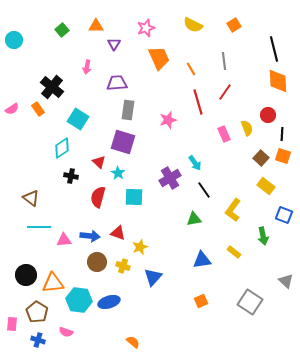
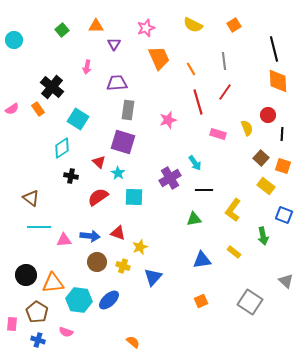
pink rectangle at (224, 134): moved 6 px left; rotated 49 degrees counterclockwise
orange square at (283, 156): moved 10 px down
black line at (204, 190): rotated 54 degrees counterclockwise
red semicircle at (98, 197): rotated 40 degrees clockwise
blue ellipse at (109, 302): moved 2 px up; rotated 25 degrees counterclockwise
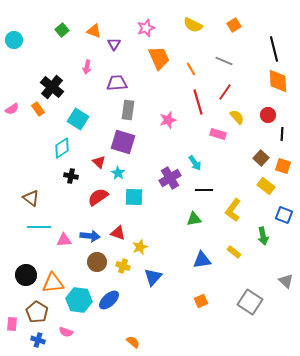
orange triangle at (96, 26): moved 2 px left, 5 px down; rotated 21 degrees clockwise
gray line at (224, 61): rotated 60 degrees counterclockwise
yellow semicircle at (247, 128): moved 10 px left, 11 px up; rotated 21 degrees counterclockwise
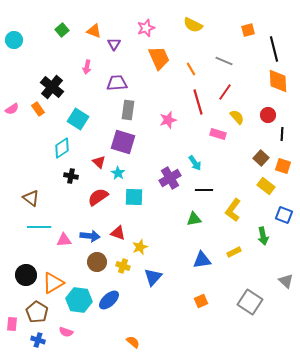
orange square at (234, 25): moved 14 px right, 5 px down; rotated 16 degrees clockwise
yellow rectangle at (234, 252): rotated 64 degrees counterclockwise
orange triangle at (53, 283): rotated 25 degrees counterclockwise
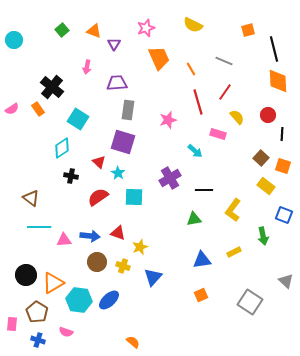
cyan arrow at (195, 163): moved 12 px up; rotated 14 degrees counterclockwise
orange square at (201, 301): moved 6 px up
